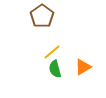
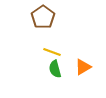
brown pentagon: moved 1 px right, 1 px down
yellow line: rotated 60 degrees clockwise
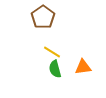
yellow line: rotated 12 degrees clockwise
orange triangle: rotated 24 degrees clockwise
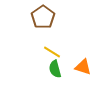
orange triangle: rotated 24 degrees clockwise
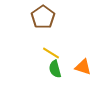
yellow line: moved 1 px left, 1 px down
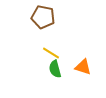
brown pentagon: rotated 25 degrees counterclockwise
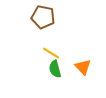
orange triangle: rotated 30 degrees clockwise
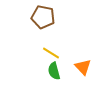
green semicircle: moved 1 px left, 2 px down
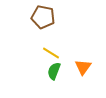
orange triangle: rotated 18 degrees clockwise
green semicircle: rotated 36 degrees clockwise
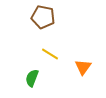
yellow line: moved 1 px left, 1 px down
green semicircle: moved 22 px left, 7 px down
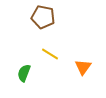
green semicircle: moved 8 px left, 5 px up
